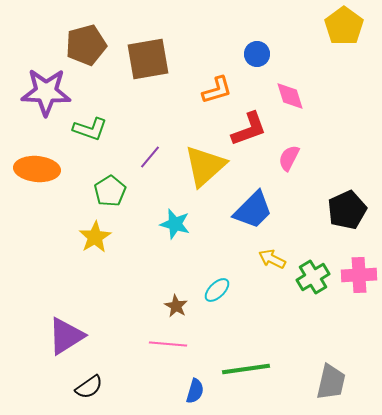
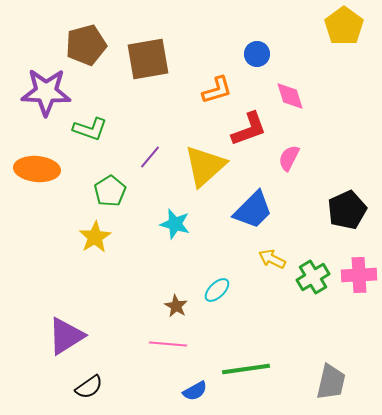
blue semicircle: rotated 45 degrees clockwise
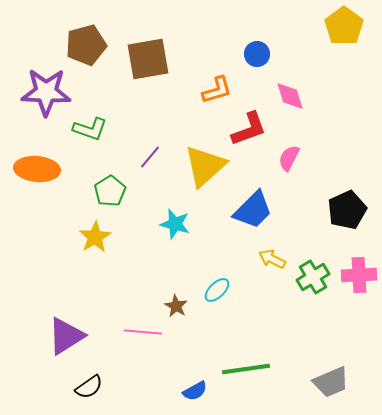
pink line: moved 25 px left, 12 px up
gray trapezoid: rotated 54 degrees clockwise
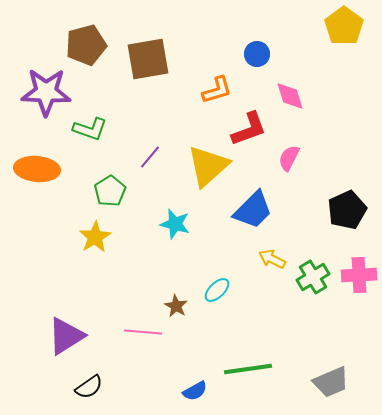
yellow triangle: moved 3 px right
green line: moved 2 px right
